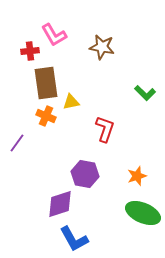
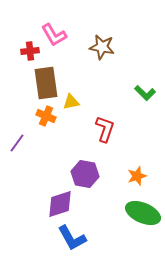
blue L-shape: moved 2 px left, 1 px up
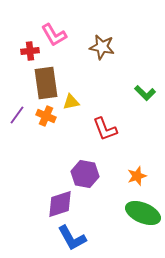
red L-shape: rotated 140 degrees clockwise
purple line: moved 28 px up
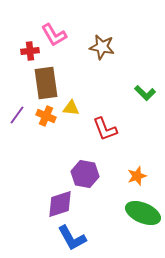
yellow triangle: moved 6 px down; rotated 18 degrees clockwise
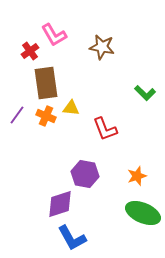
red cross: rotated 30 degrees counterclockwise
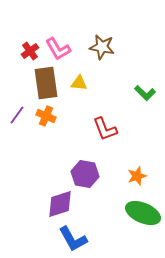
pink L-shape: moved 4 px right, 14 px down
yellow triangle: moved 8 px right, 25 px up
blue L-shape: moved 1 px right, 1 px down
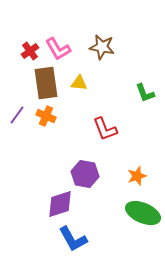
green L-shape: rotated 25 degrees clockwise
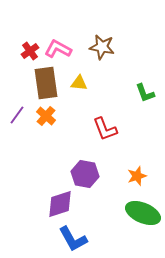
pink L-shape: rotated 148 degrees clockwise
orange cross: rotated 18 degrees clockwise
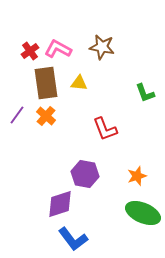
blue L-shape: rotated 8 degrees counterclockwise
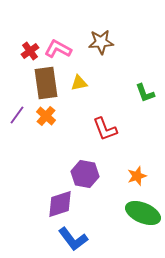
brown star: moved 1 px left, 5 px up; rotated 15 degrees counterclockwise
yellow triangle: rotated 18 degrees counterclockwise
